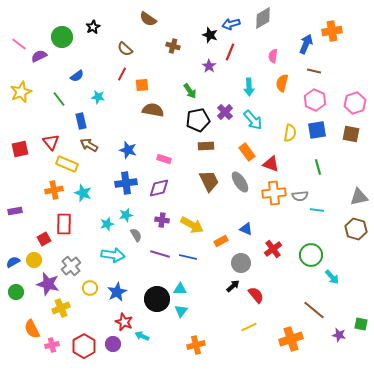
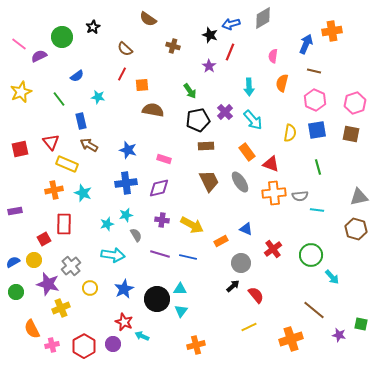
blue star at (117, 292): moved 7 px right, 3 px up
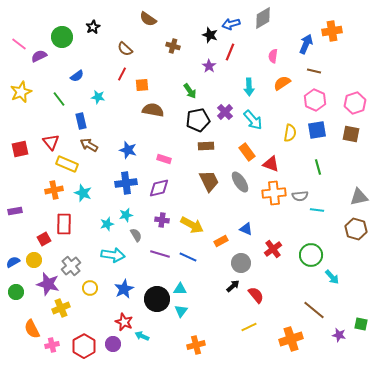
orange semicircle at (282, 83): rotated 42 degrees clockwise
blue line at (188, 257): rotated 12 degrees clockwise
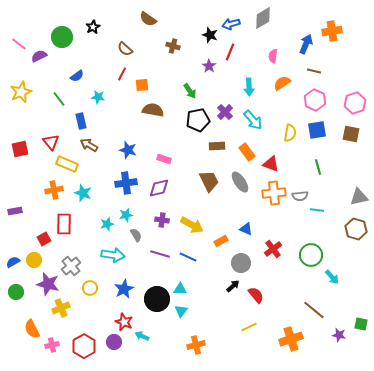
brown rectangle at (206, 146): moved 11 px right
purple circle at (113, 344): moved 1 px right, 2 px up
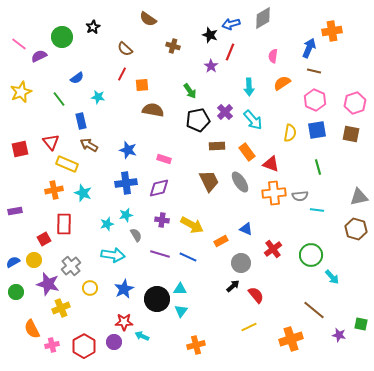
blue arrow at (306, 44): moved 3 px right, 4 px down
purple star at (209, 66): moved 2 px right
blue semicircle at (77, 76): moved 2 px down
red star at (124, 322): rotated 24 degrees counterclockwise
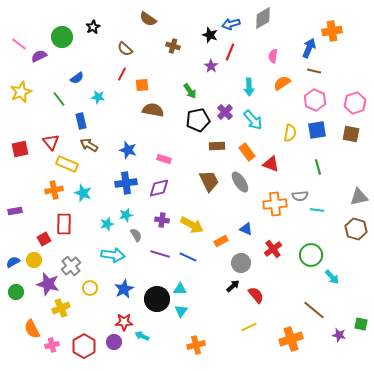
orange cross at (274, 193): moved 1 px right, 11 px down
